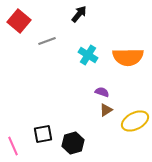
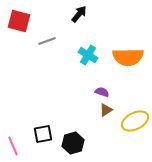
red square: rotated 25 degrees counterclockwise
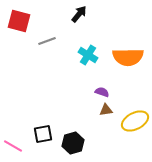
brown triangle: rotated 24 degrees clockwise
pink line: rotated 36 degrees counterclockwise
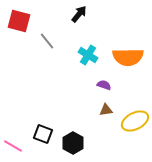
gray line: rotated 72 degrees clockwise
purple semicircle: moved 2 px right, 7 px up
black square: rotated 30 degrees clockwise
black hexagon: rotated 15 degrees counterclockwise
